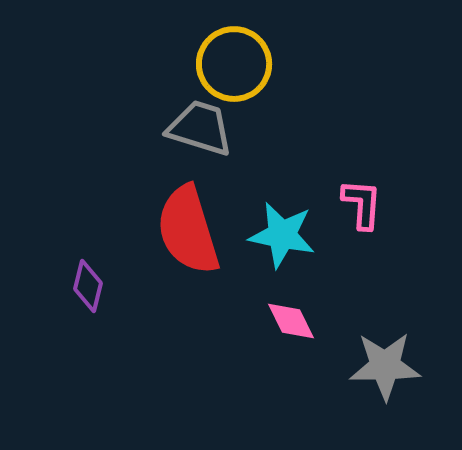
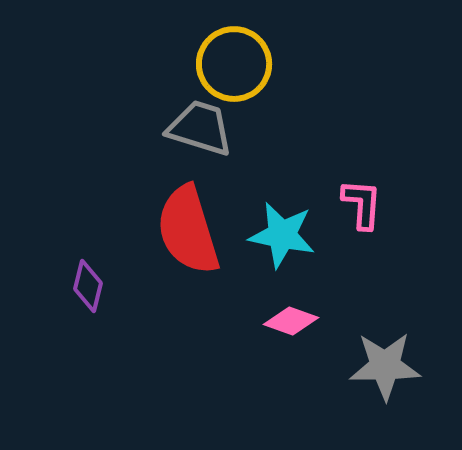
pink diamond: rotated 44 degrees counterclockwise
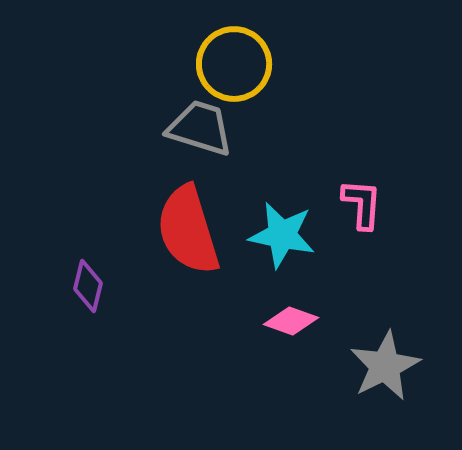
gray star: rotated 26 degrees counterclockwise
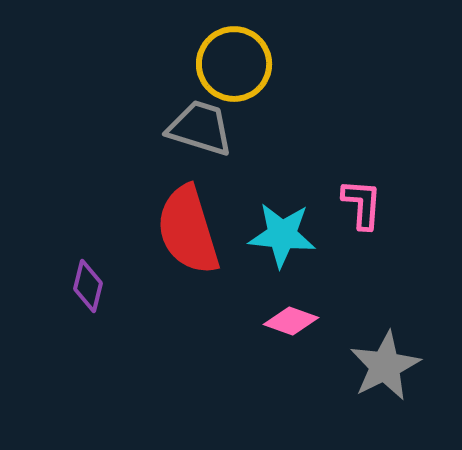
cyan star: rotated 6 degrees counterclockwise
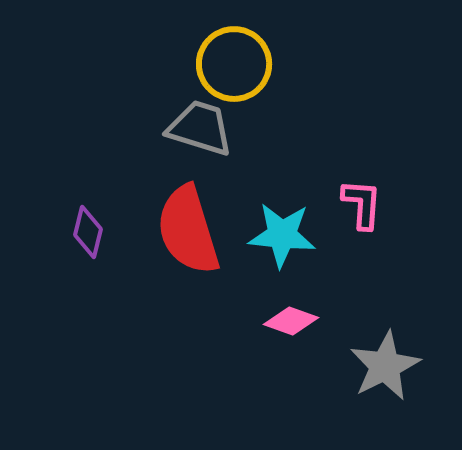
purple diamond: moved 54 px up
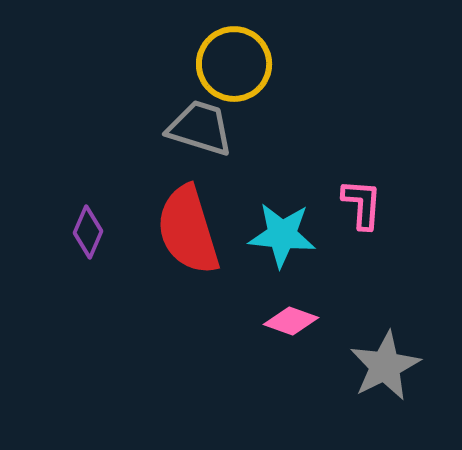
purple diamond: rotated 9 degrees clockwise
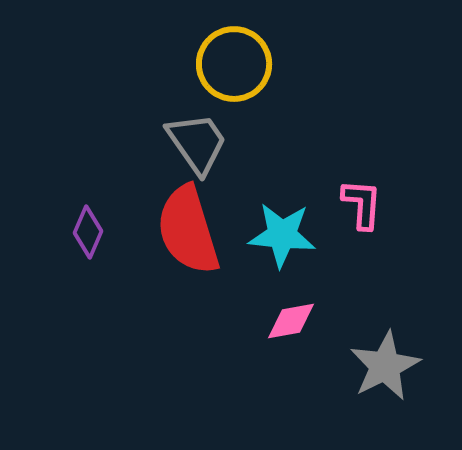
gray trapezoid: moved 3 px left, 15 px down; rotated 38 degrees clockwise
pink diamond: rotated 30 degrees counterclockwise
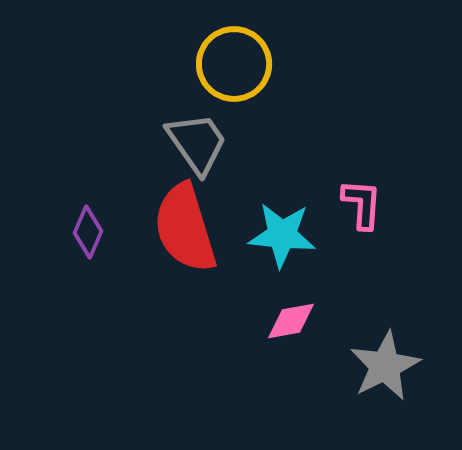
red semicircle: moved 3 px left, 2 px up
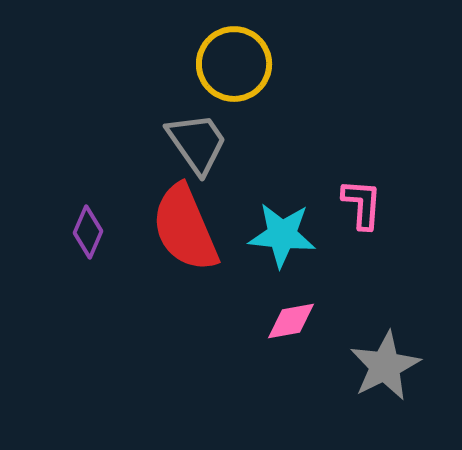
red semicircle: rotated 6 degrees counterclockwise
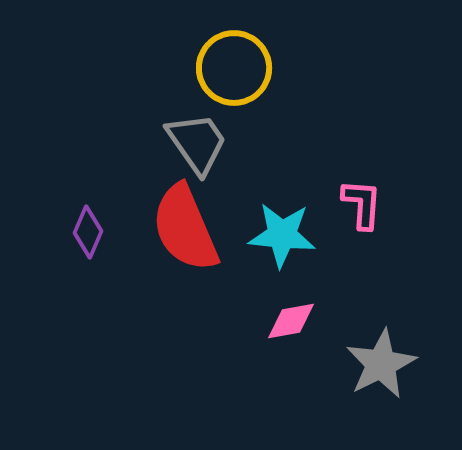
yellow circle: moved 4 px down
gray star: moved 4 px left, 2 px up
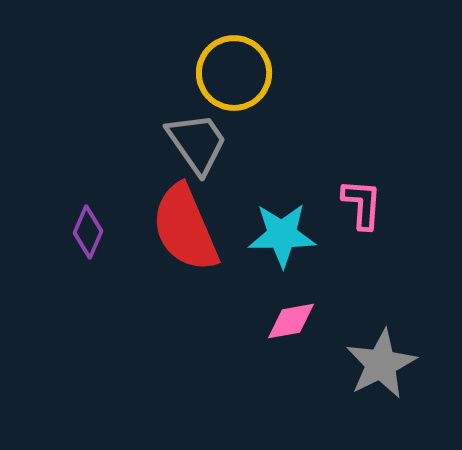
yellow circle: moved 5 px down
cyan star: rotated 6 degrees counterclockwise
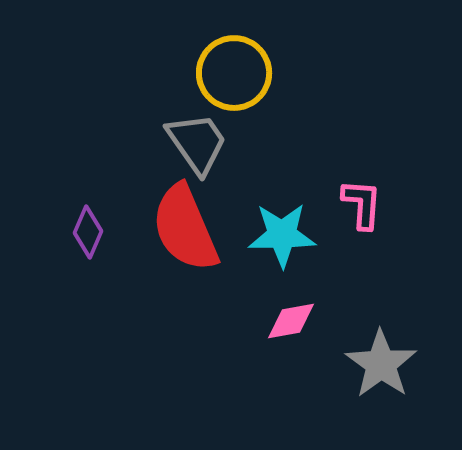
gray star: rotated 10 degrees counterclockwise
